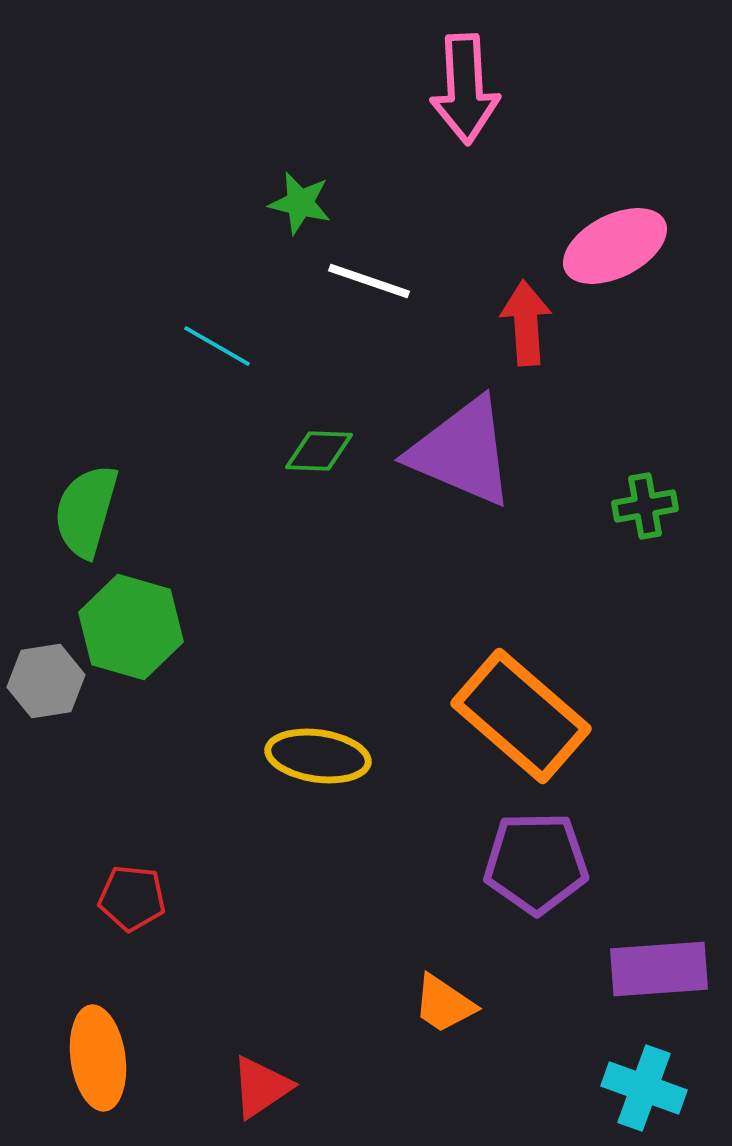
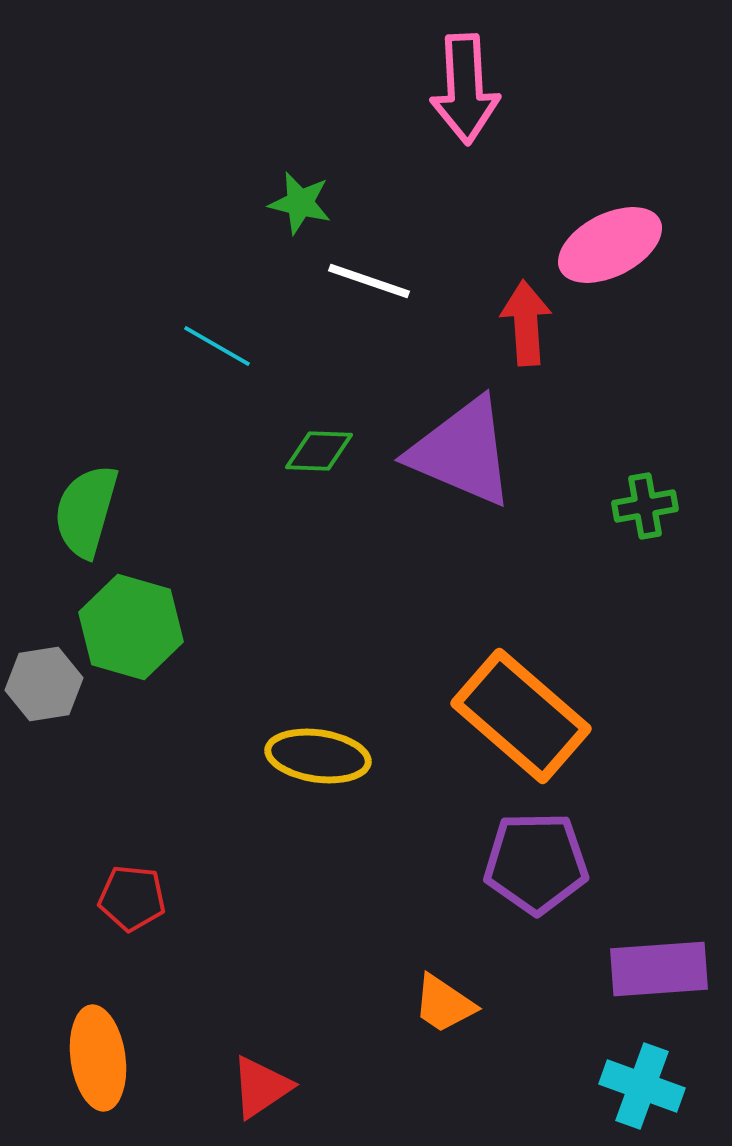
pink ellipse: moved 5 px left, 1 px up
gray hexagon: moved 2 px left, 3 px down
cyan cross: moved 2 px left, 2 px up
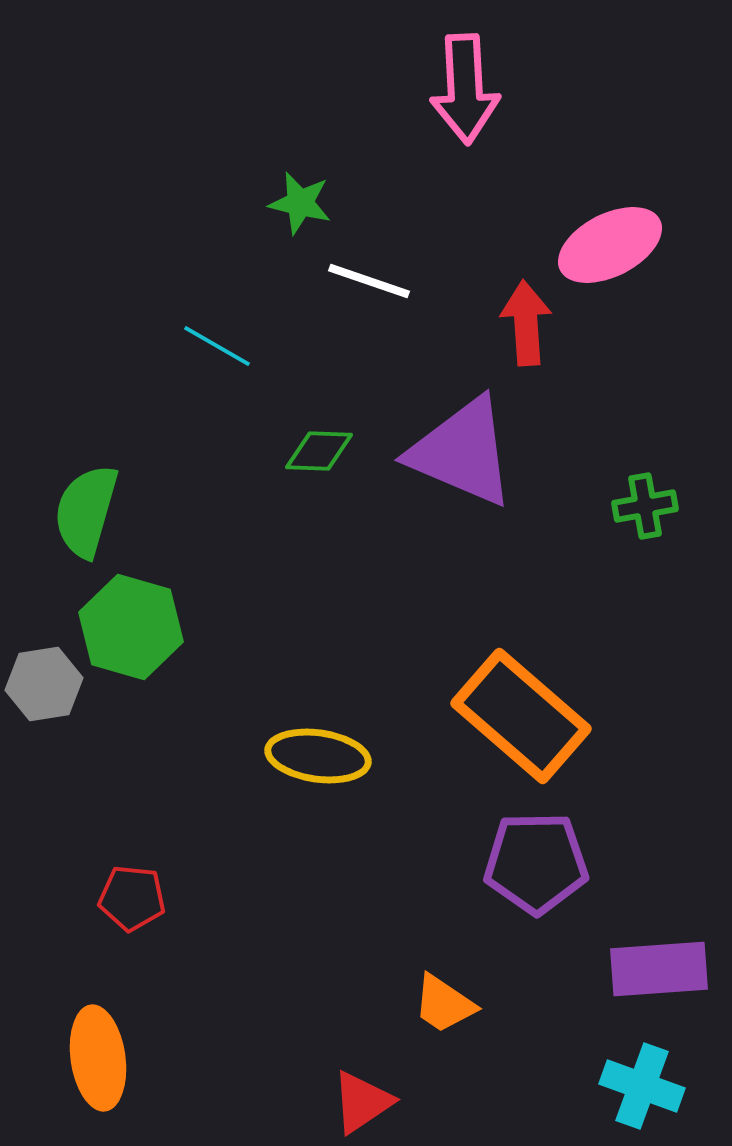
red triangle: moved 101 px right, 15 px down
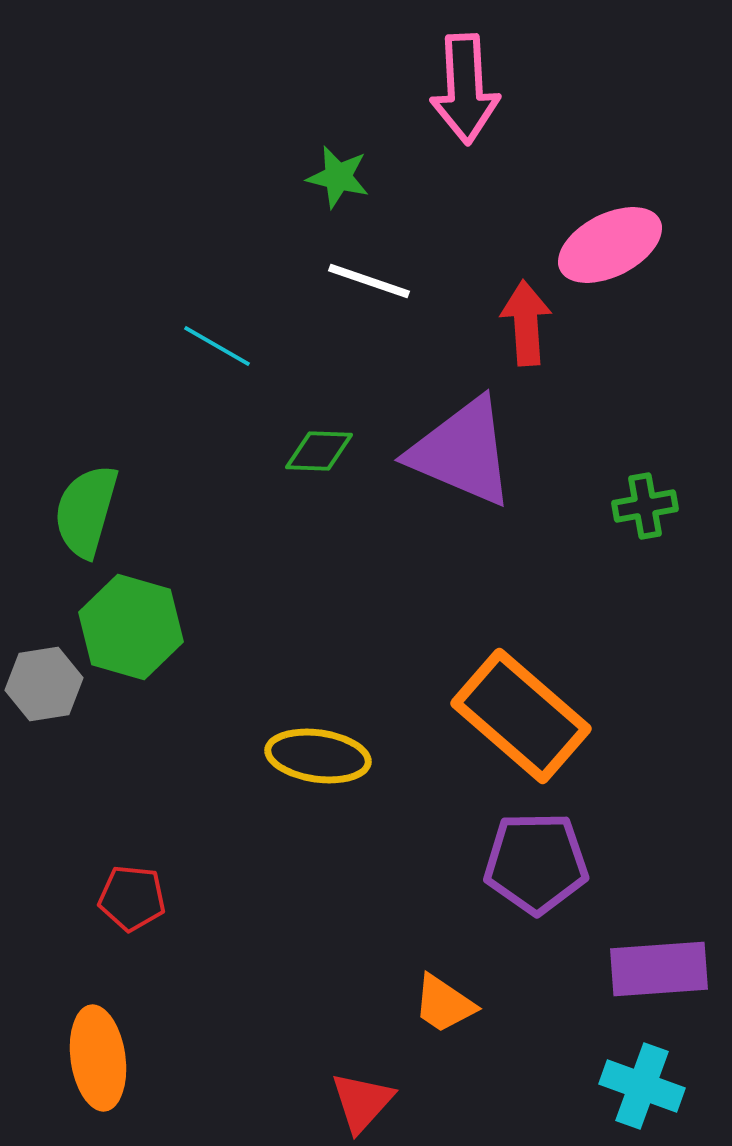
green star: moved 38 px right, 26 px up
red triangle: rotated 14 degrees counterclockwise
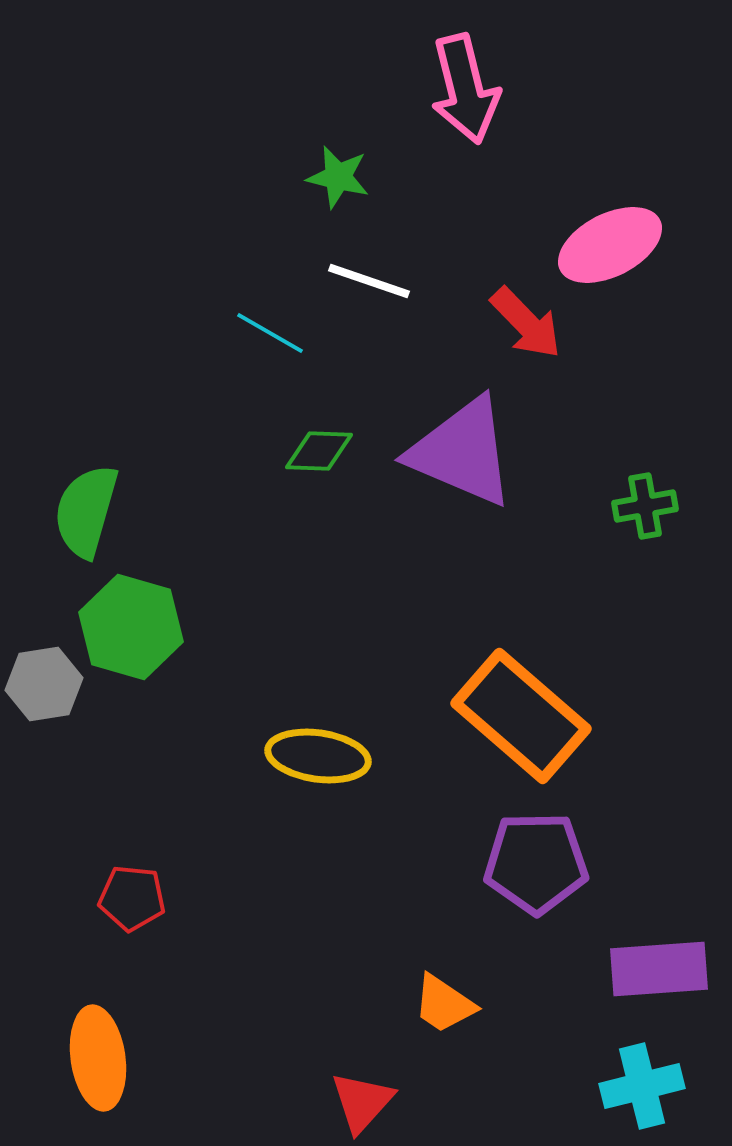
pink arrow: rotated 11 degrees counterclockwise
red arrow: rotated 140 degrees clockwise
cyan line: moved 53 px right, 13 px up
cyan cross: rotated 34 degrees counterclockwise
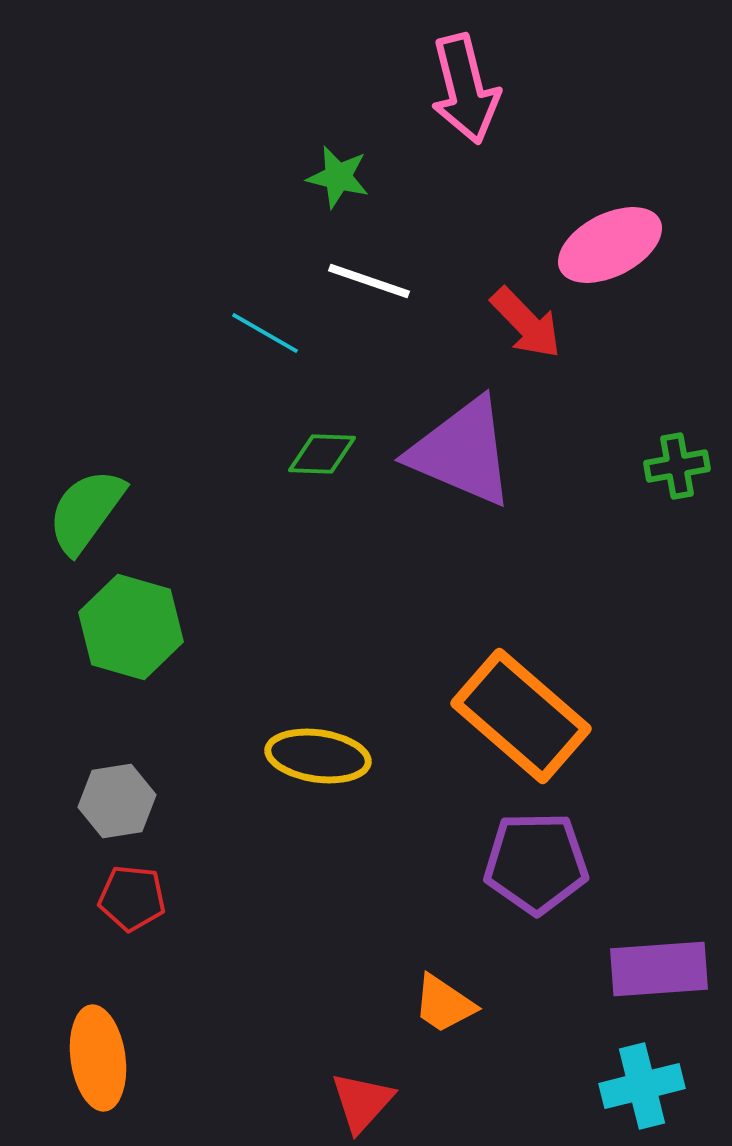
cyan line: moved 5 px left
green diamond: moved 3 px right, 3 px down
green cross: moved 32 px right, 40 px up
green semicircle: rotated 20 degrees clockwise
gray hexagon: moved 73 px right, 117 px down
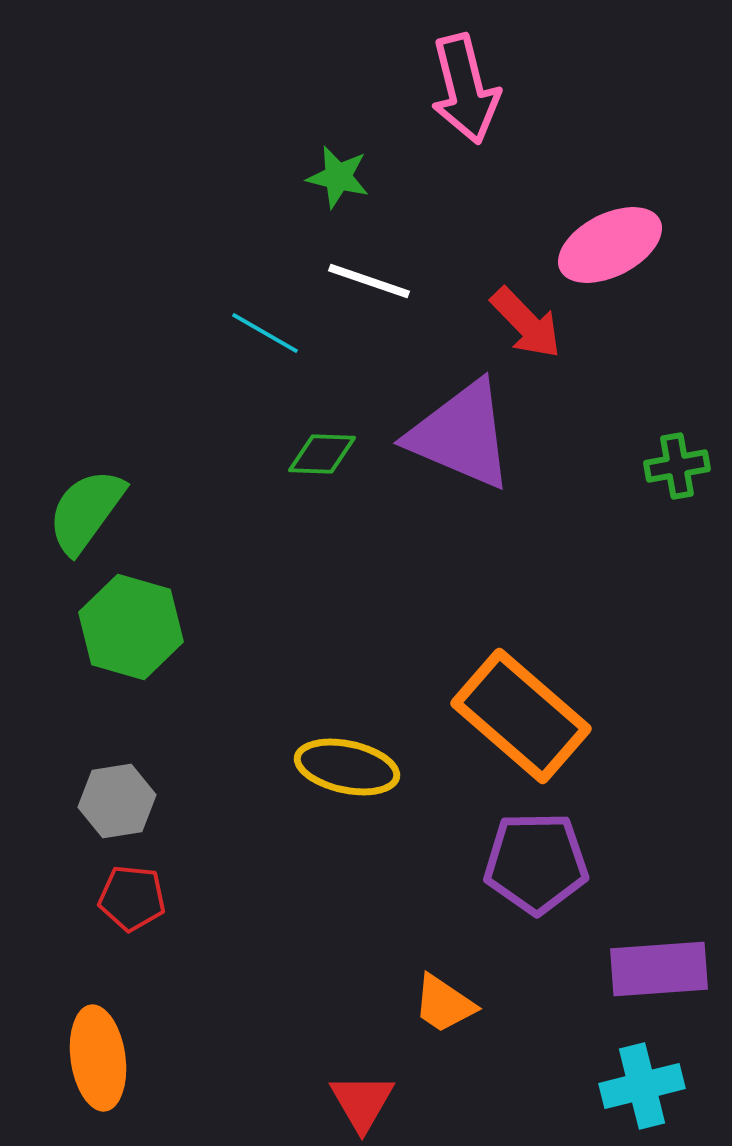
purple triangle: moved 1 px left, 17 px up
yellow ellipse: moved 29 px right, 11 px down; rotated 4 degrees clockwise
red triangle: rotated 12 degrees counterclockwise
